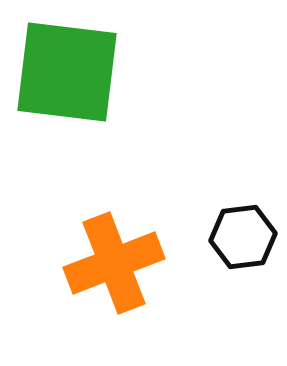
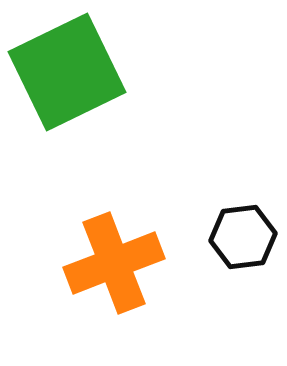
green square: rotated 33 degrees counterclockwise
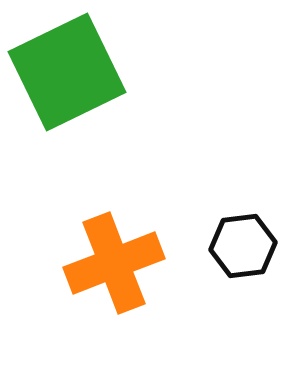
black hexagon: moved 9 px down
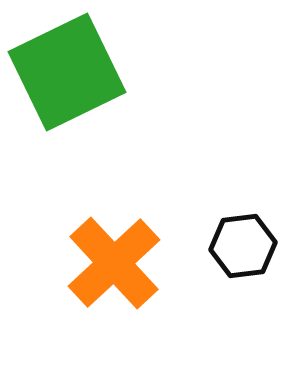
orange cross: rotated 22 degrees counterclockwise
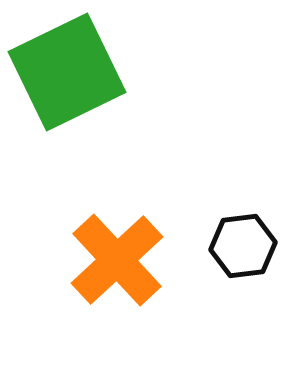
orange cross: moved 3 px right, 3 px up
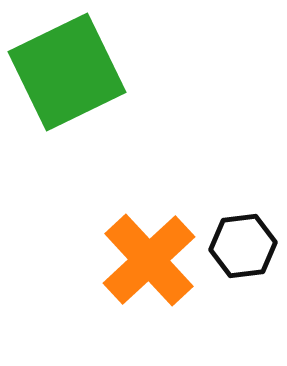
orange cross: moved 32 px right
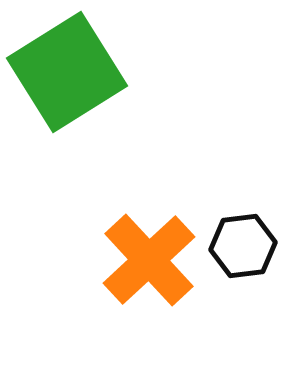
green square: rotated 6 degrees counterclockwise
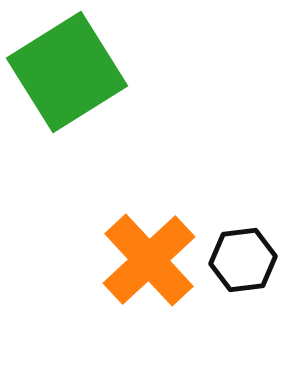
black hexagon: moved 14 px down
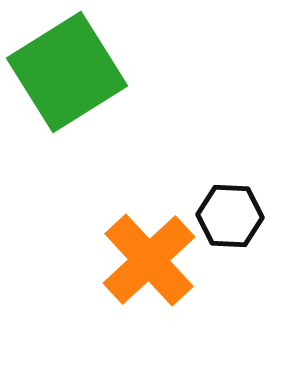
black hexagon: moved 13 px left, 44 px up; rotated 10 degrees clockwise
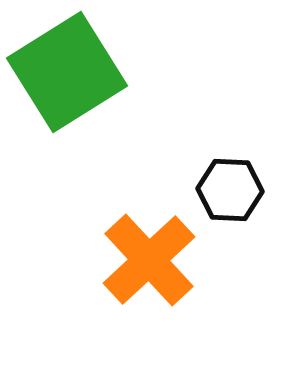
black hexagon: moved 26 px up
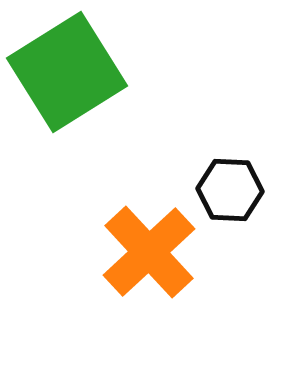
orange cross: moved 8 px up
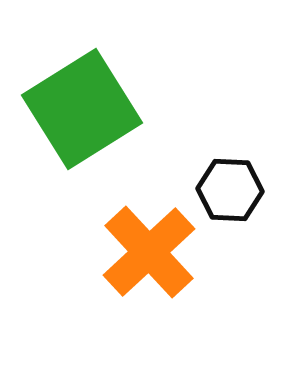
green square: moved 15 px right, 37 px down
